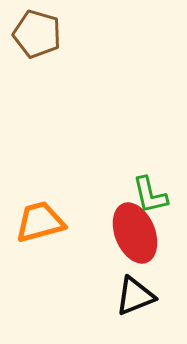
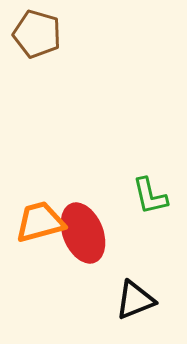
green L-shape: moved 1 px down
red ellipse: moved 52 px left
black triangle: moved 4 px down
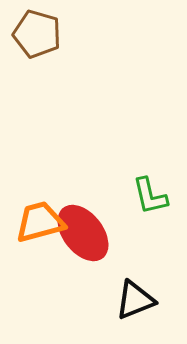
red ellipse: rotated 16 degrees counterclockwise
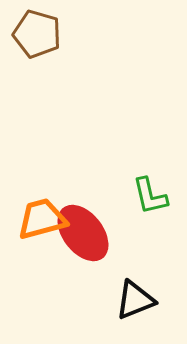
orange trapezoid: moved 2 px right, 3 px up
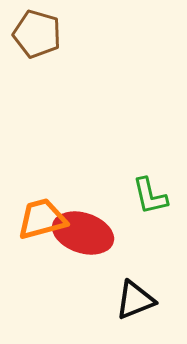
red ellipse: rotated 34 degrees counterclockwise
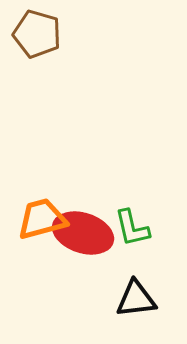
green L-shape: moved 18 px left, 32 px down
black triangle: moved 1 px right, 1 px up; rotated 15 degrees clockwise
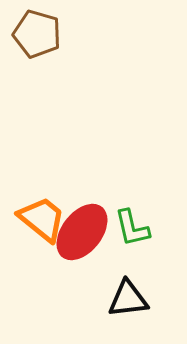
orange trapezoid: rotated 54 degrees clockwise
red ellipse: moved 1 px left, 1 px up; rotated 70 degrees counterclockwise
black triangle: moved 8 px left
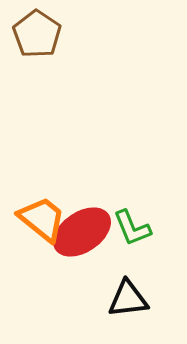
brown pentagon: rotated 18 degrees clockwise
green L-shape: rotated 9 degrees counterclockwise
red ellipse: rotated 18 degrees clockwise
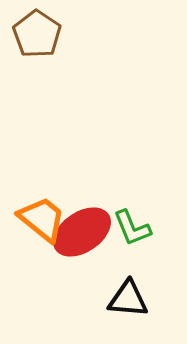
black triangle: rotated 12 degrees clockwise
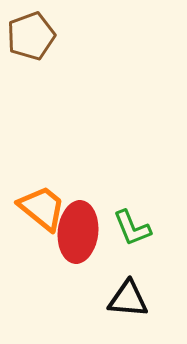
brown pentagon: moved 6 px left, 2 px down; rotated 18 degrees clockwise
orange trapezoid: moved 11 px up
red ellipse: moved 4 px left; rotated 50 degrees counterclockwise
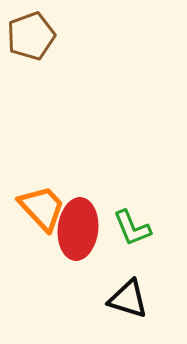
orange trapezoid: rotated 8 degrees clockwise
red ellipse: moved 3 px up
black triangle: rotated 12 degrees clockwise
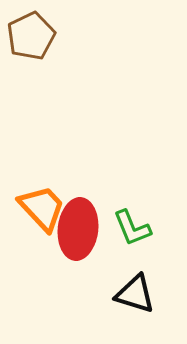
brown pentagon: rotated 6 degrees counterclockwise
black triangle: moved 7 px right, 5 px up
